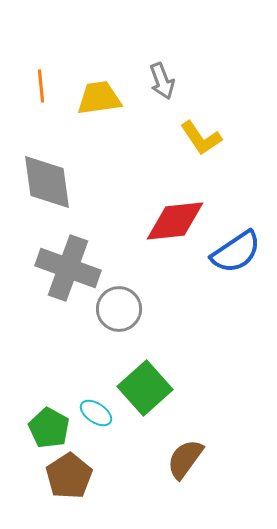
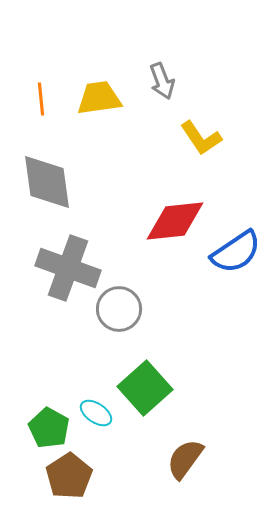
orange line: moved 13 px down
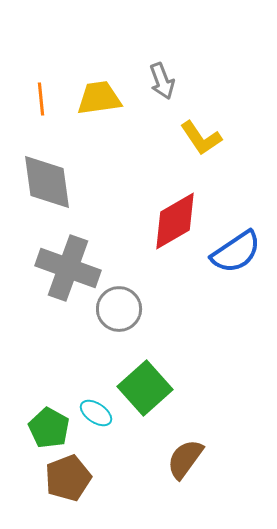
red diamond: rotated 24 degrees counterclockwise
brown pentagon: moved 1 px left, 2 px down; rotated 12 degrees clockwise
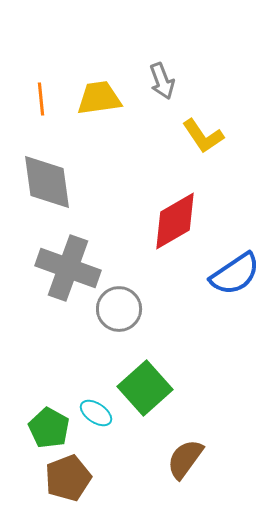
yellow L-shape: moved 2 px right, 2 px up
blue semicircle: moved 1 px left, 22 px down
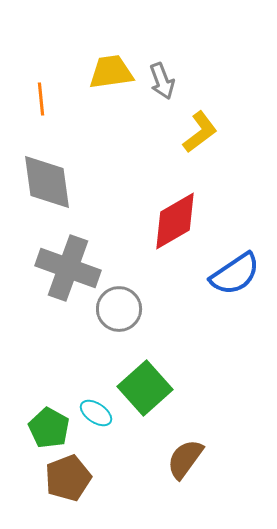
yellow trapezoid: moved 12 px right, 26 px up
yellow L-shape: moved 3 px left, 4 px up; rotated 93 degrees counterclockwise
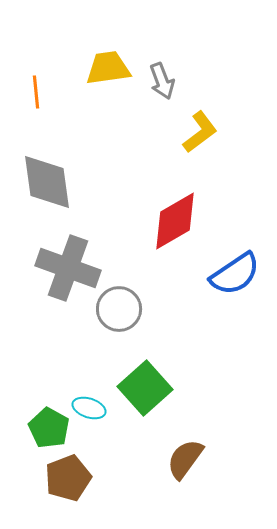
yellow trapezoid: moved 3 px left, 4 px up
orange line: moved 5 px left, 7 px up
cyan ellipse: moved 7 px left, 5 px up; rotated 16 degrees counterclockwise
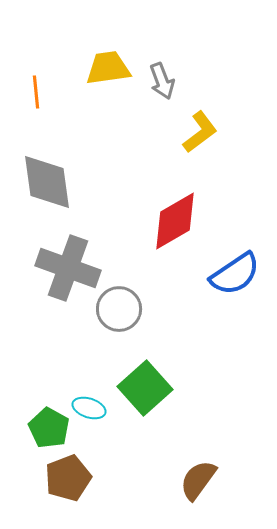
brown semicircle: moved 13 px right, 21 px down
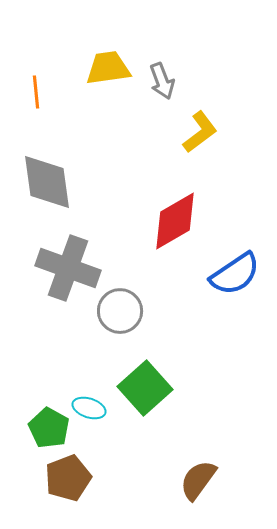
gray circle: moved 1 px right, 2 px down
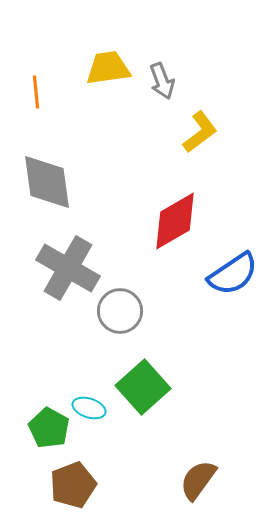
gray cross: rotated 10 degrees clockwise
blue semicircle: moved 2 px left
green square: moved 2 px left, 1 px up
brown pentagon: moved 5 px right, 7 px down
